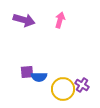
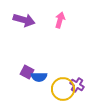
purple square: rotated 32 degrees clockwise
purple cross: moved 5 px left
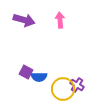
pink arrow: rotated 21 degrees counterclockwise
purple square: moved 1 px left
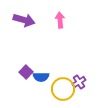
purple square: rotated 16 degrees clockwise
blue semicircle: moved 2 px right
purple cross: moved 2 px right, 3 px up; rotated 24 degrees clockwise
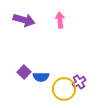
purple square: moved 2 px left
yellow circle: moved 1 px right
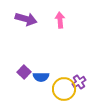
purple arrow: moved 2 px right, 1 px up
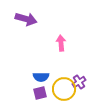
pink arrow: moved 1 px right, 23 px down
purple square: moved 16 px right, 21 px down; rotated 32 degrees clockwise
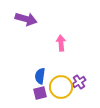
blue semicircle: moved 1 px left, 1 px up; rotated 98 degrees clockwise
yellow circle: moved 3 px left, 2 px up
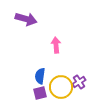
pink arrow: moved 5 px left, 2 px down
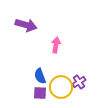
purple arrow: moved 6 px down
pink arrow: rotated 14 degrees clockwise
blue semicircle: rotated 28 degrees counterclockwise
purple square: rotated 16 degrees clockwise
